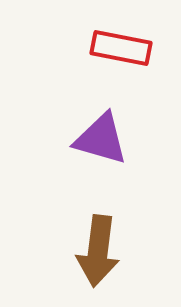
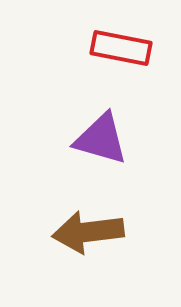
brown arrow: moved 10 px left, 19 px up; rotated 76 degrees clockwise
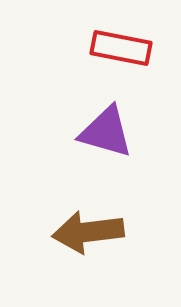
purple triangle: moved 5 px right, 7 px up
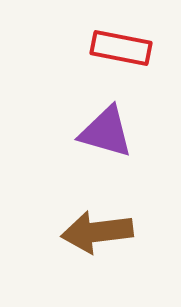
brown arrow: moved 9 px right
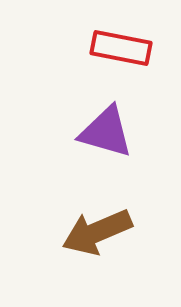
brown arrow: rotated 16 degrees counterclockwise
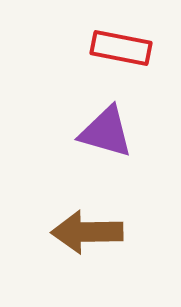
brown arrow: moved 10 px left; rotated 22 degrees clockwise
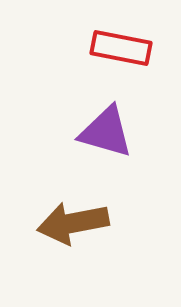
brown arrow: moved 14 px left, 9 px up; rotated 10 degrees counterclockwise
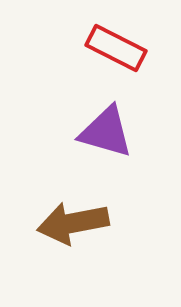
red rectangle: moved 5 px left; rotated 16 degrees clockwise
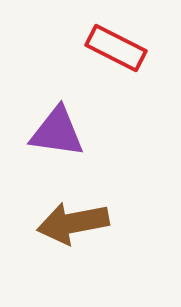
purple triangle: moved 49 px left; rotated 8 degrees counterclockwise
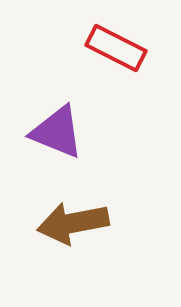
purple triangle: rotated 14 degrees clockwise
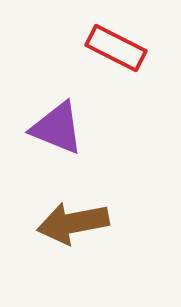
purple triangle: moved 4 px up
